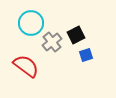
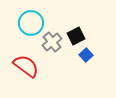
black square: moved 1 px down
blue square: rotated 24 degrees counterclockwise
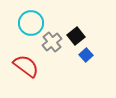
black square: rotated 12 degrees counterclockwise
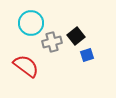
gray cross: rotated 24 degrees clockwise
blue square: moved 1 px right; rotated 24 degrees clockwise
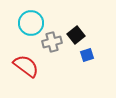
black square: moved 1 px up
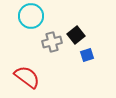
cyan circle: moved 7 px up
red semicircle: moved 1 px right, 11 px down
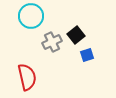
gray cross: rotated 12 degrees counterclockwise
red semicircle: rotated 40 degrees clockwise
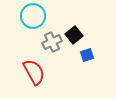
cyan circle: moved 2 px right
black square: moved 2 px left
red semicircle: moved 7 px right, 5 px up; rotated 16 degrees counterclockwise
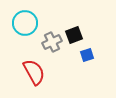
cyan circle: moved 8 px left, 7 px down
black square: rotated 18 degrees clockwise
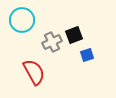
cyan circle: moved 3 px left, 3 px up
